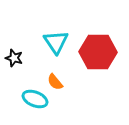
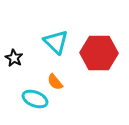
cyan triangle: rotated 12 degrees counterclockwise
red hexagon: moved 1 px right, 1 px down
black star: rotated 12 degrees clockwise
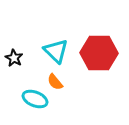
cyan triangle: moved 9 px down
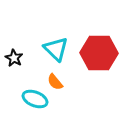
cyan triangle: moved 2 px up
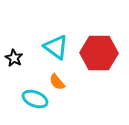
cyan triangle: moved 2 px up; rotated 8 degrees counterclockwise
orange semicircle: moved 2 px right
